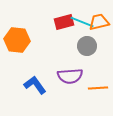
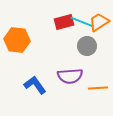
orange trapezoid: rotated 20 degrees counterclockwise
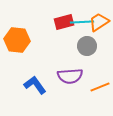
cyan line: rotated 25 degrees counterclockwise
orange line: moved 2 px right, 1 px up; rotated 18 degrees counterclockwise
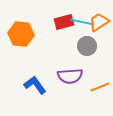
cyan line: rotated 15 degrees clockwise
orange hexagon: moved 4 px right, 6 px up
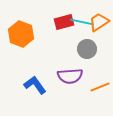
orange hexagon: rotated 15 degrees clockwise
gray circle: moved 3 px down
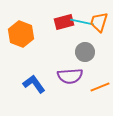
orange trapezoid: rotated 40 degrees counterclockwise
gray circle: moved 2 px left, 3 px down
blue L-shape: moved 1 px left, 1 px up
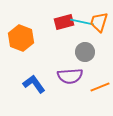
orange hexagon: moved 4 px down
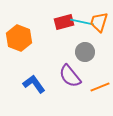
orange hexagon: moved 2 px left
purple semicircle: rotated 55 degrees clockwise
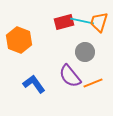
cyan line: moved 1 px up
orange hexagon: moved 2 px down
orange line: moved 7 px left, 4 px up
